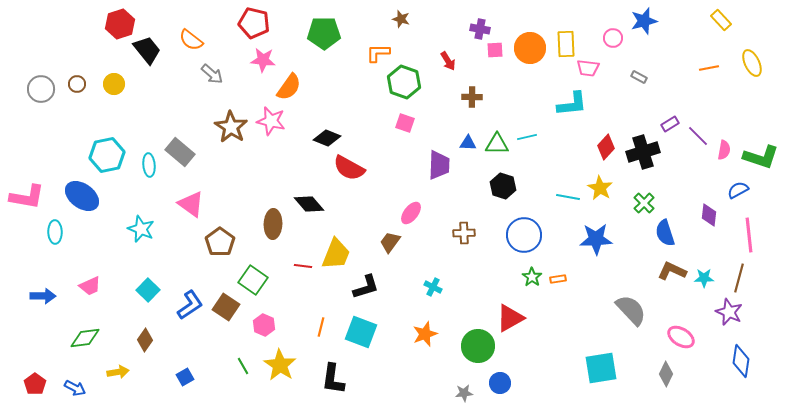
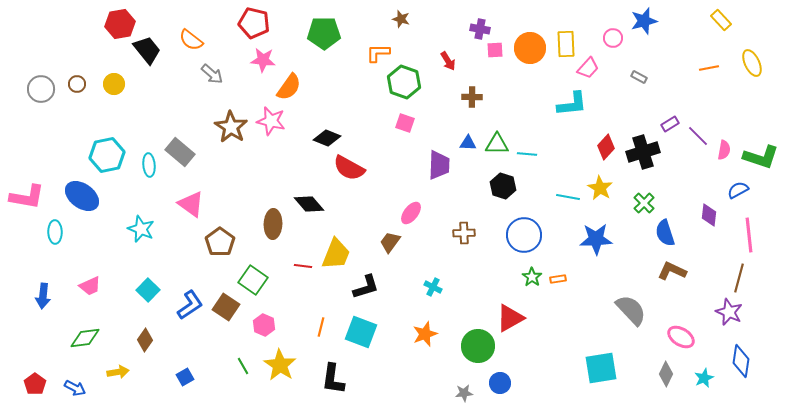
red hexagon at (120, 24): rotated 8 degrees clockwise
pink trapezoid at (588, 68): rotated 55 degrees counterclockwise
cyan line at (527, 137): moved 17 px down; rotated 18 degrees clockwise
cyan star at (704, 278): moved 100 px down; rotated 24 degrees counterclockwise
blue arrow at (43, 296): rotated 95 degrees clockwise
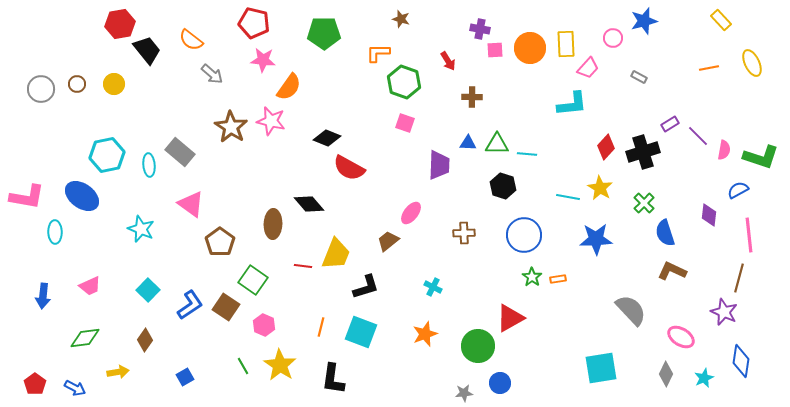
brown trapezoid at (390, 242): moved 2 px left, 1 px up; rotated 15 degrees clockwise
purple star at (729, 312): moved 5 px left
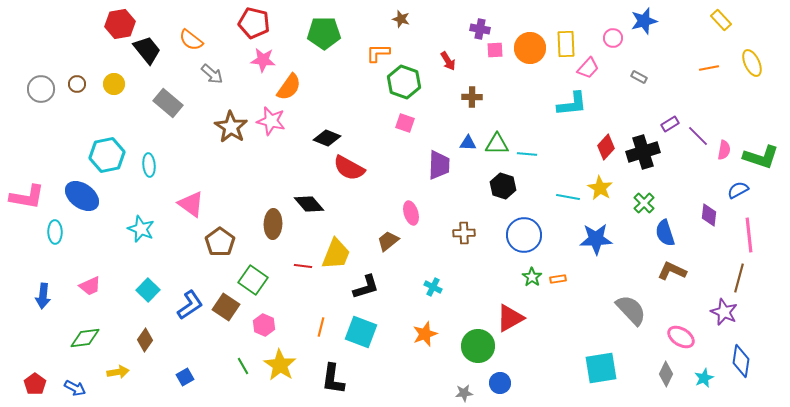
gray rectangle at (180, 152): moved 12 px left, 49 px up
pink ellipse at (411, 213): rotated 55 degrees counterclockwise
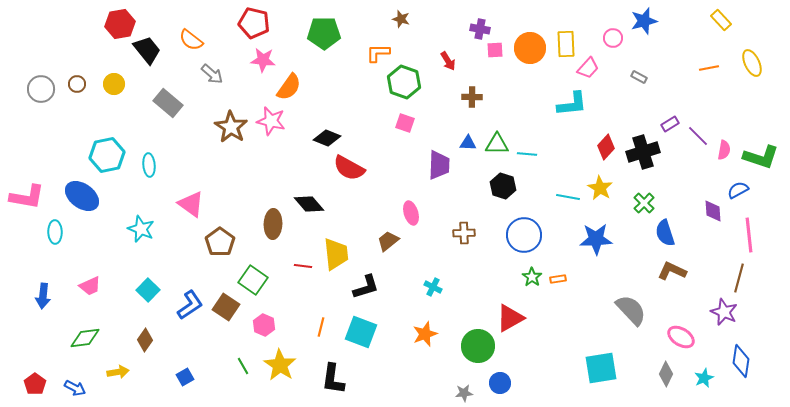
purple diamond at (709, 215): moved 4 px right, 4 px up; rotated 10 degrees counterclockwise
yellow trapezoid at (336, 254): rotated 28 degrees counterclockwise
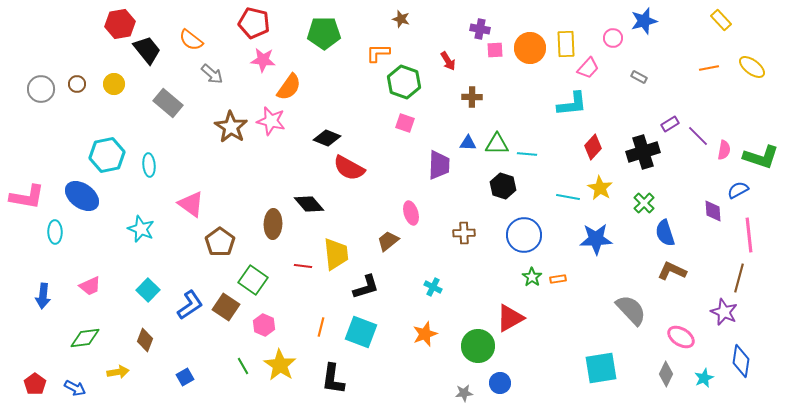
yellow ellipse at (752, 63): moved 4 px down; rotated 28 degrees counterclockwise
red diamond at (606, 147): moved 13 px left
brown diamond at (145, 340): rotated 15 degrees counterclockwise
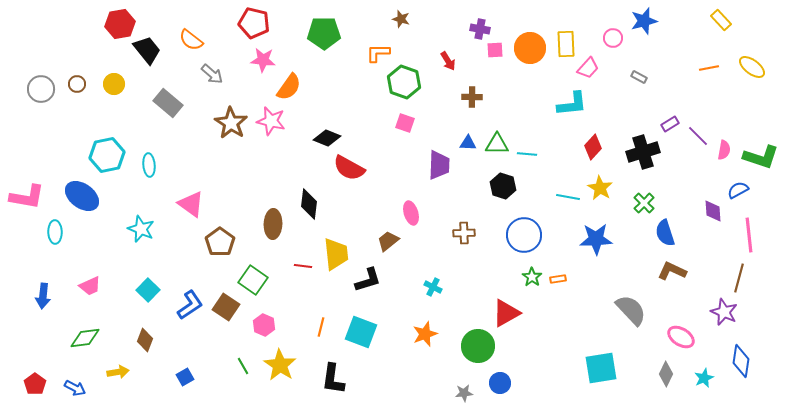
brown star at (231, 127): moved 4 px up
black diamond at (309, 204): rotated 48 degrees clockwise
black L-shape at (366, 287): moved 2 px right, 7 px up
red triangle at (510, 318): moved 4 px left, 5 px up
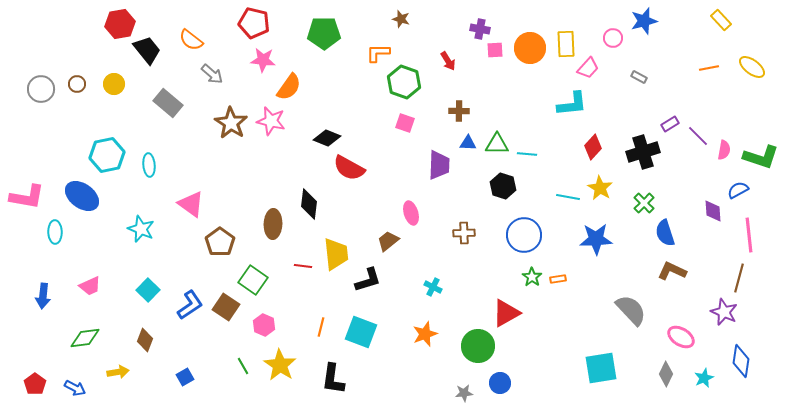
brown cross at (472, 97): moved 13 px left, 14 px down
